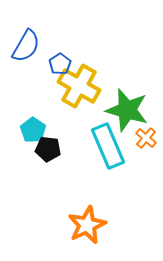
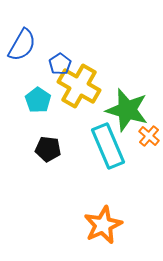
blue semicircle: moved 4 px left, 1 px up
cyan pentagon: moved 5 px right, 30 px up
orange cross: moved 3 px right, 2 px up
orange star: moved 16 px right
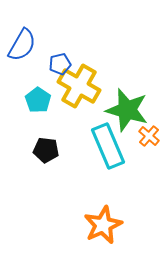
blue pentagon: rotated 20 degrees clockwise
black pentagon: moved 2 px left, 1 px down
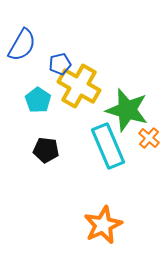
orange cross: moved 2 px down
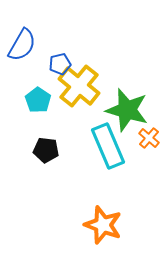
yellow cross: rotated 9 degrees clockwise
orange star: rotated 27 degrees counterclockwise
